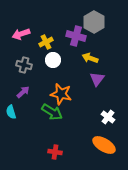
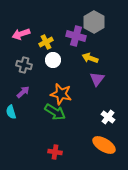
green arrow: moved 3 px right
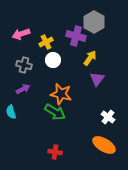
yellow arrow: rotated 105 degrees clockwise
purple arrow: moved 3 px up; rotated 16 degrees clockwise
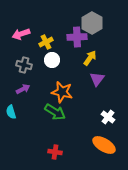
gray hexagon: moved 2 px left, 1 px down
purple cross: moved 1 px right, 1 px down; rotated 18 degrees counterclockwise
white circle: moved 1 px left
orange star: moved 1 px right, 2 px up
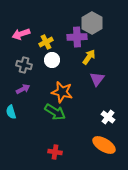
yellow arrow: moved 1 px left, 1 px up
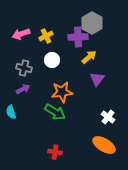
purple cross: moved 1 px right
yellow cross: moved 6 px up
yellow arrow: rotated 14 degrees clockwise
gray cross: moved 3 px down
orange star: rotated 20 degrees counterclockwise
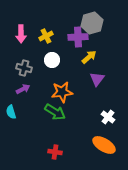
gray hexagon: rotated 15 degrees clockwise
pink arrow: rotated 72 degrees counterclockwise
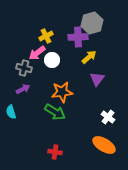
pink arrow: moved 16 px right, 19 px down; rotated 54 degrees clockwise
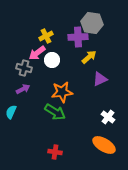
gray hexagon: rotated 25 degrees clockwise
purple triangle: moved 3 px right; rotated 28 degrees clockwise
cyan semicircle: rotated 40 degrees clockwise
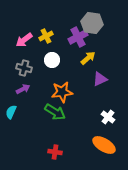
purple cross: rotated 24 degrees counterclockwise
pink arrow: moved 13 px left, 13 px up
yellow arrow: moved 1 px left, 1 px down
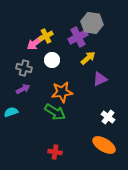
pink arrow: moved 11 px right, 3 px down
cyan semicircle: rotated 48 degrees clockwise
